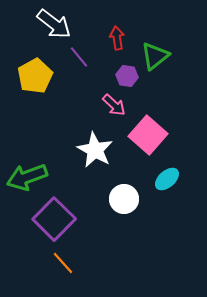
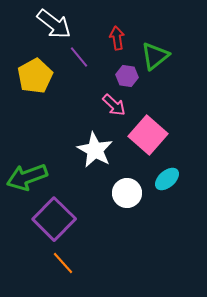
white circle: moved 3 px right, 6 px up
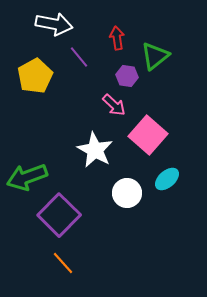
white arrow: rotated 27 degrees counterclockwise
purple square: moved 5 px right, 4 px up
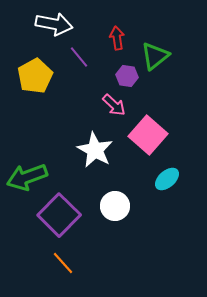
white circle: moved 12 px left, 13 px down
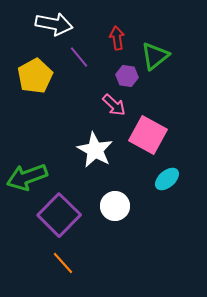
pink square: rotated 12 degrees counterclockwise
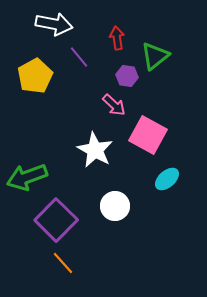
purple square: moved 3 px left, 5 px down
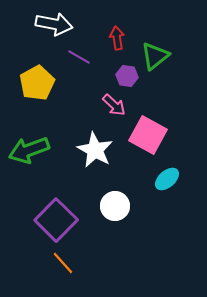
purple line: rotated 20 degrees counterclockwise
yellow pentagon: moved 2 px right, 7 px down
green arrow: moved 2 px right, 27 px up
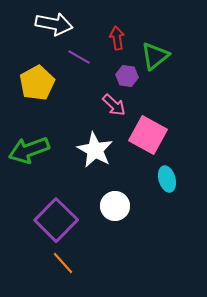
cyan ellipse: rotated 65 degrees counterclockwise
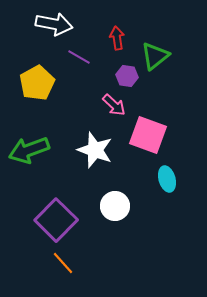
pink square: rotated 9 degrees counterclockwise
white star: rotated 9 degrees counterclockwise
